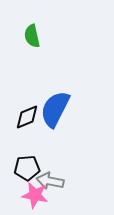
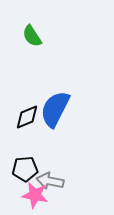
green semicircle: rotated 20 degrees counterclockwise
black pentagon: moved 2 px left, 1 px down
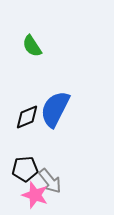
green semicircle: moved 10 px down
gray arrow: rotated 140 degrees counterclockwise
pink star: rotated 8 degrees clockwise
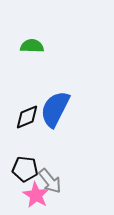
green semicircle: rotated 125 degrees clockwise
black pentagon: rotated 10 degrees clockwise
pink star: moved 1 px right; rotated 12 degrees clockwise
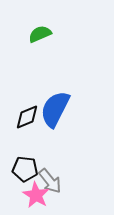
green semicircle: moved 8 px right, 12 px up; rotated 25 degrees counterclockwise
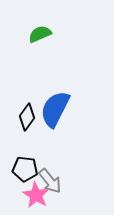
black diamond: rotated 32 degrees counterclockwise
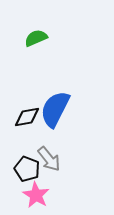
green semicircle: moved 4 px left, 4 px down
black diamond: rotated 44 degrees clockwise
black pentagon: moved 2 px right; rotated 15 degrees clockwise
gray arrow: moved 1 px left, 22 px up
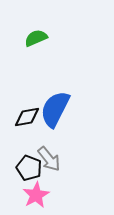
black pentagon: moved 2 px right, 1 px up
pink star: rotated 12 degrees clockwise
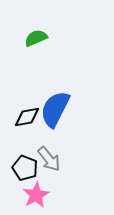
black pentagon: moved 4 px left
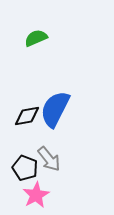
black diamond: moved 1 px up
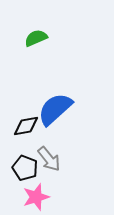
blue semicircle: rotated 21 degrees clockwise
black diamond: moved 1 px left, 10 px down
pink star: moved 2 px down; rotated 12 degrees clockwise
